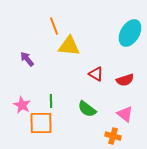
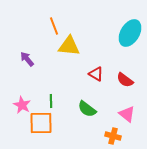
red semicircle: rotated 54 degrees clockwise
pink triangle: moved 2 px right
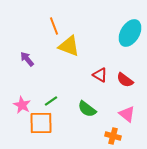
yellow triangle: rotated 15 degrees clockwise
red triangle: moved 4 px right, 1 px down
green line: rotated 56 degrees clockwise
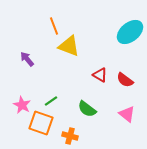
cyan ellipse: moved 1 px up; rotated 20 degrees clockwise
orange square: rotated 20 degrees clockwise
orange cross: moved 43 px left
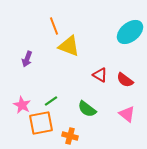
purple arrow: rotated 119 degrees counterclockwise
orange square: rotated 30 degrees counterclockwise
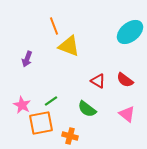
red triangle: moved 2 px left, 6 px down
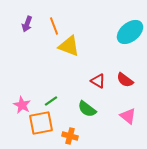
purple arrow: moved 35 px up
pink triangle: moved 1 px right, 2 px down
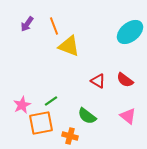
purple arrow: rotated 14 degrees clockwise
pink star: rotated 18 degrees clockwise
green semicircle: moved 7 px down
